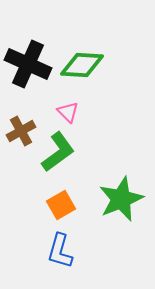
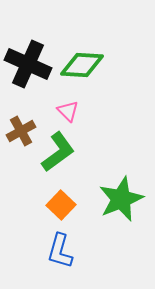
pink triangle: moved 1 px up
orange square: rotated 16 degrees counterclockwise
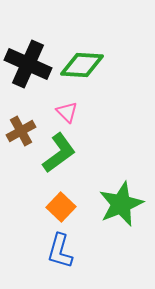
pink triangle: moved 1 px left, 1 px down
green L-shape: moved 1 px right, 1 px down
green star: moved 5 px down
orange square: moved 2 px down
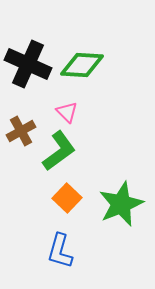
green L-shape: moved 2 px up
orange square: moved 6 px right, 9 px up
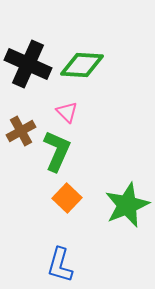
green L-shape: moved 2 px left; rotated 30 degrees counterclockwise
green star: moved 6 px right, 1 px down
blue L-shape: moved 14 px down
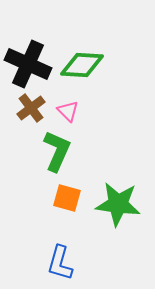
pink triangle: moved 1 px right, 1 px up
brown cross: moved 10 px right, 23 px up; rotated 8 degrees counterclockwise
orange square: rotated 28 degrees counterclockwise
green star: moved 9 px left, 1 px up; rotated 30 degrees clockwise
blue L-shape: moved 2 px up
